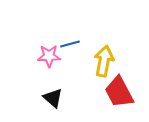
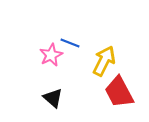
blue line: moved 1 px up; rotated 36 degrees clockwise
pink star: moved 2 px right, 1 px up; rotated 25 degrees counterclockwise
yellow arrow: rotated 16 degrees clockwise
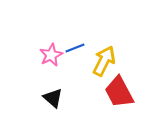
blue line: moved 5 px right, 5 px down; rotated 42 degrees counterclockwise
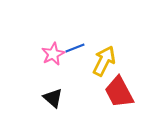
pink star: moved 2 px right, 1 px up
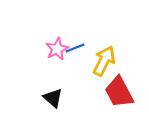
pink star: moved 4 px right, 5 px up
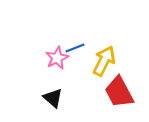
pink star: moved 9 px down
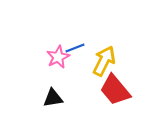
pink star: moved 1 px right, 1 px up
red trapezoid: moved 4 px left, 2 px up; rotated 12 degrees counterclockwise
black triangle: rotated 50 degrees counterclockwise
